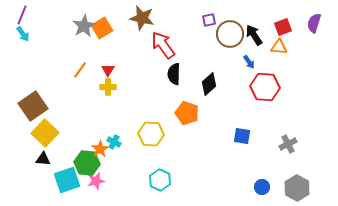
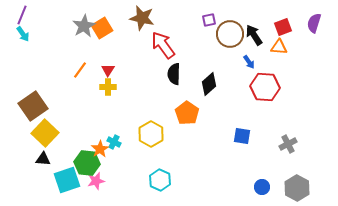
orange pentagon: rotated 15 degrees clockwise
yellow hexagon: rotated 25 degrees clockwise
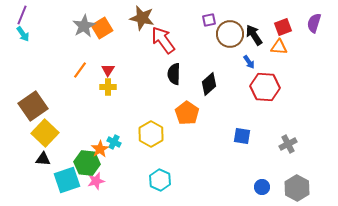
red arrow: moved 5 px up
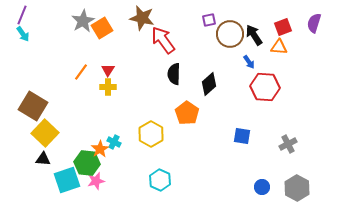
gray star: moved 1 px left, 5 px up
orange line: moved 1 px right, 2 px down
brown square: rotated 24 degrees counterclockwise
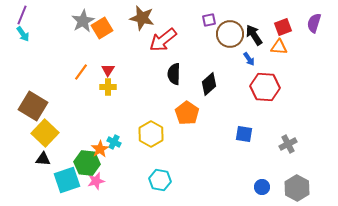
red arrow: rotated 92 degrees counterclockwise
blue arrow: moved 3 px up
blue square: moved 2 px right, 2 px up
cyan hexagon: rotated 15 degrees counterclockwise
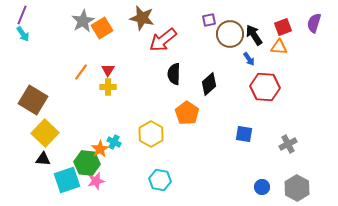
brown square: moved 6 px up
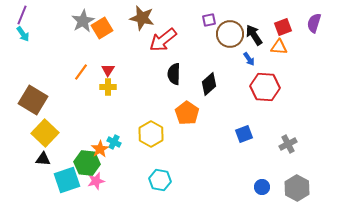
blue square: rotated 30 degrees counterclockwise
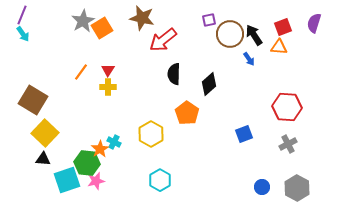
red hexagon: moved 22 px right, 20 px down
cyan hexagon: rotated 20 degrees clockwise
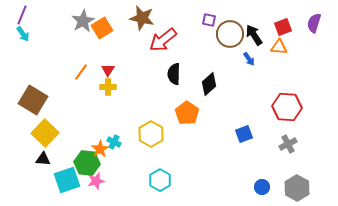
purple square: rotated 24 degrees clockwise
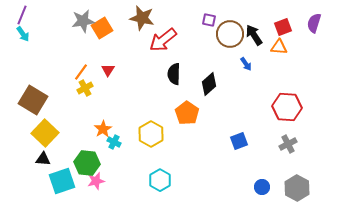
gray star: rotated 20 degrees clockwise
blue arrow: moved 3 px left, 5 px down
yellow cross: moved 23 px left, 1 px down; rotated 28 degrees counterclockwise
blue square: moved 5 px left, 7 px down
orange star: moved 3 px right, 20 px up
cyan square: moved 5 px left, 1 px down
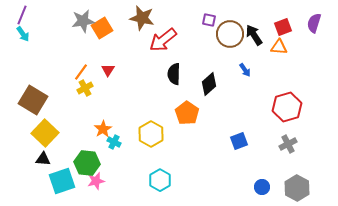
blue arrow: moved 1 px left, 6 px down
red hexagon: rotated 20 degrees counterclockwise
